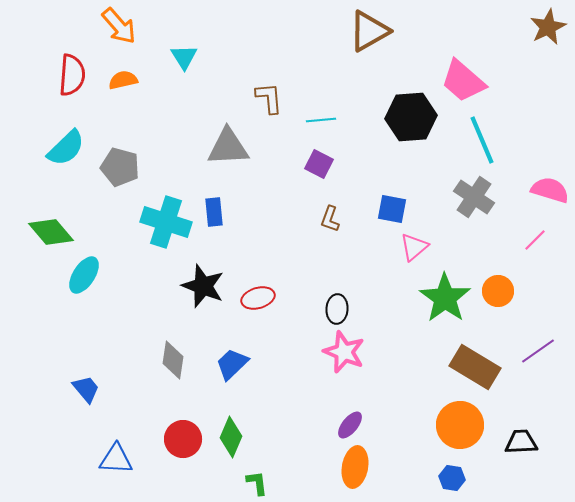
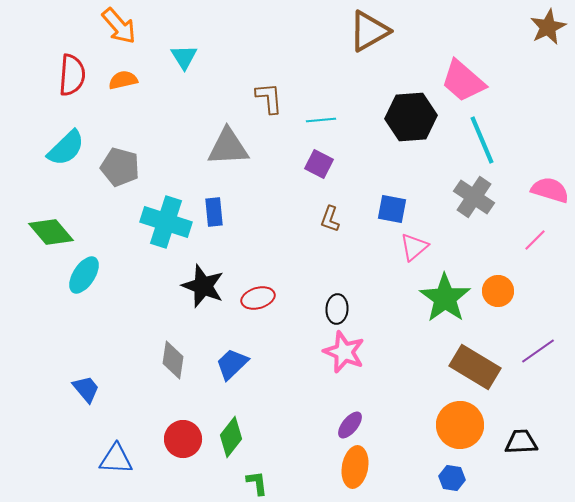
green diamond at (231, 437): rotated 15 degrees clockwise
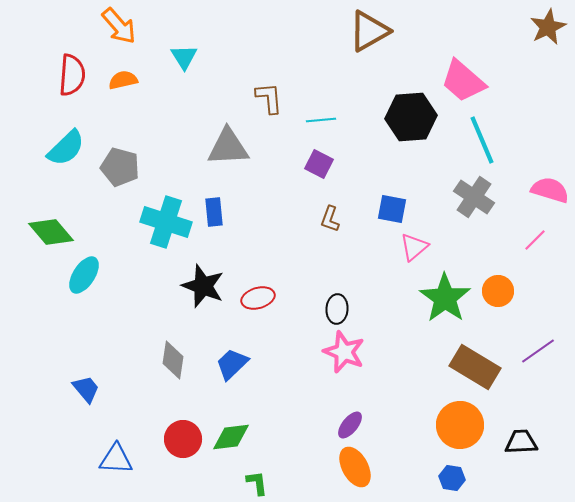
green diamond at (231, 437): rotated 45 degrees clockwise
orange ellipse at (355, 467): rotated 39 degrees counterclockwise
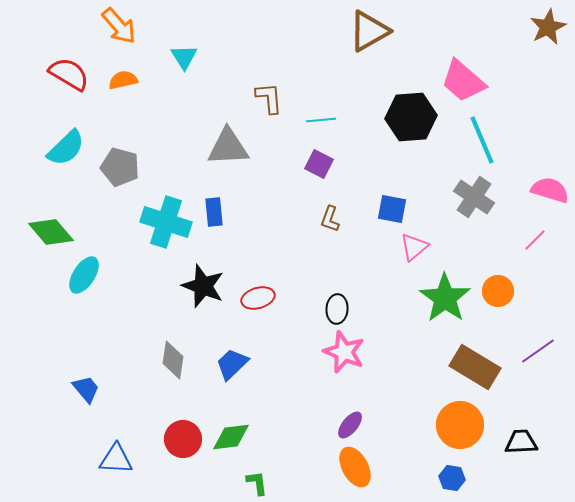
red semicircle at (72, 75): moved 3 px left, 1 px up; rotated 63 degrees counterclockwise
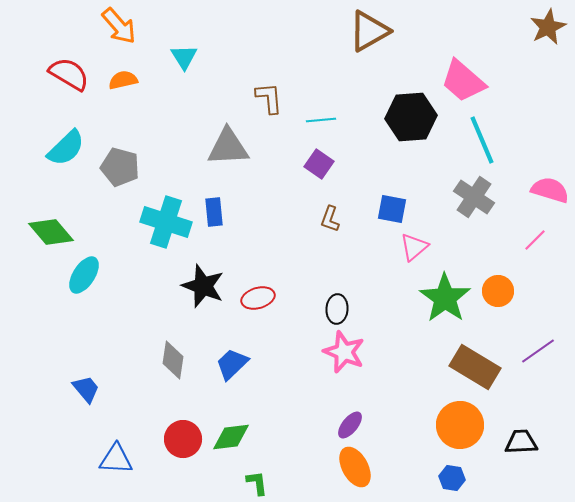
purple square at (319, 164): rotated 8 degrees clockwise
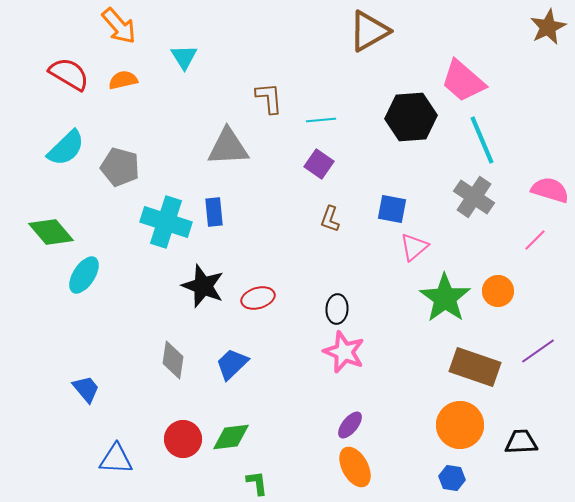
brown rectangle at (475, 367): rotated 12 degrees counterclockwise
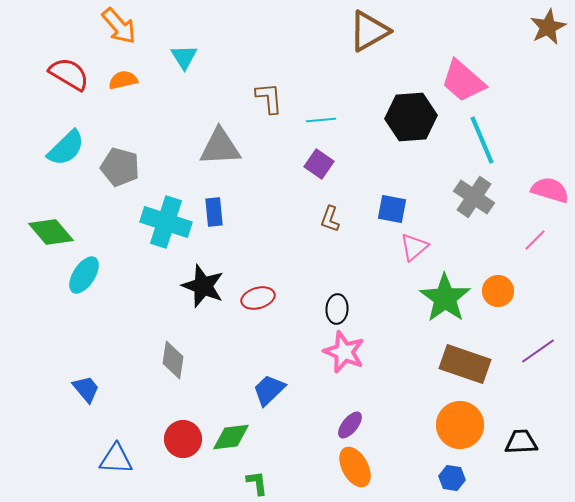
gray triangle at (228, 147): moved 8 px left
blue trapezoid at (232, 364): moved 37 px right, 26 px down
brown rectangle at (475, 367): moved 10 px left, 3 px up
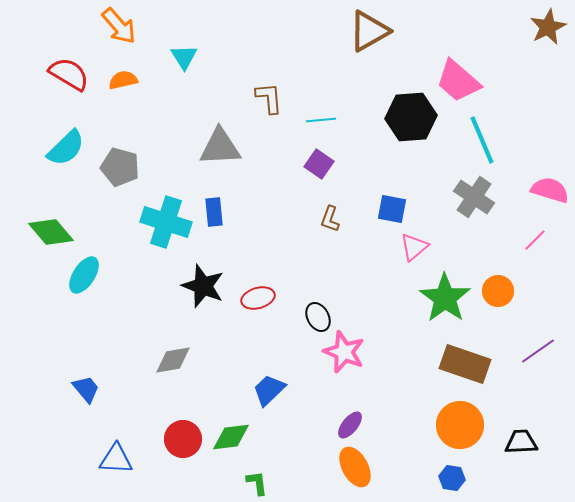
pink trapezoid at (463, 81): moved 5 px left
black ellipse at (337, 309): moved 19 px left, 8 px down; rotated 32 degrees counterclockwise
gray diamond at (173, 360): rotated 72 degrees clockwise
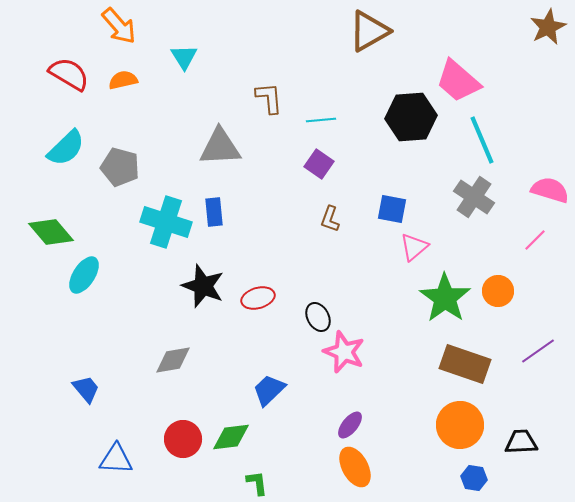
blue hexagon at (452, 478): moved 22 px right
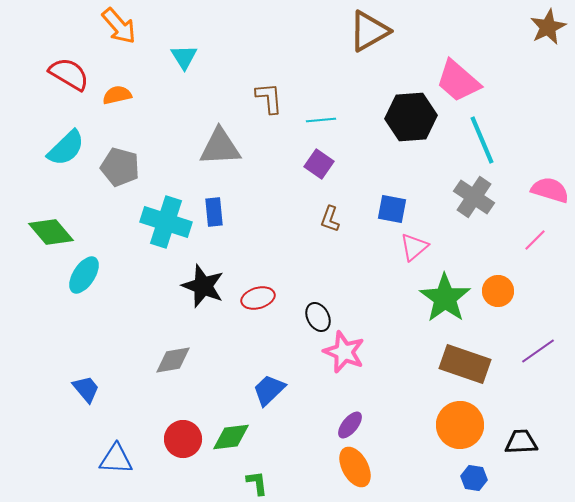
orange semicircle at (123, 80): moved 6 px left, 15 px down
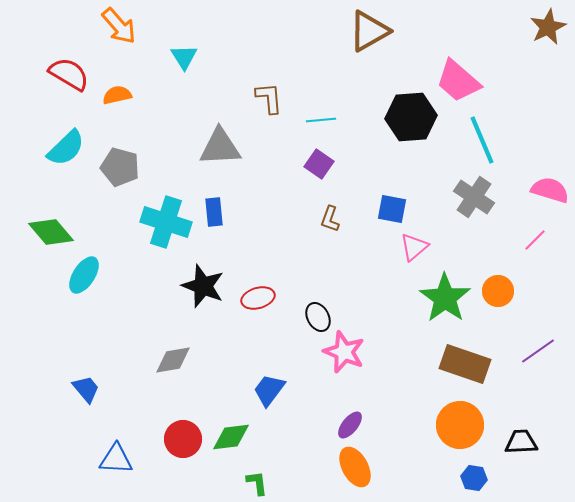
blue trapezoid at (269, 390): rotated 9 degrees counterclockwise
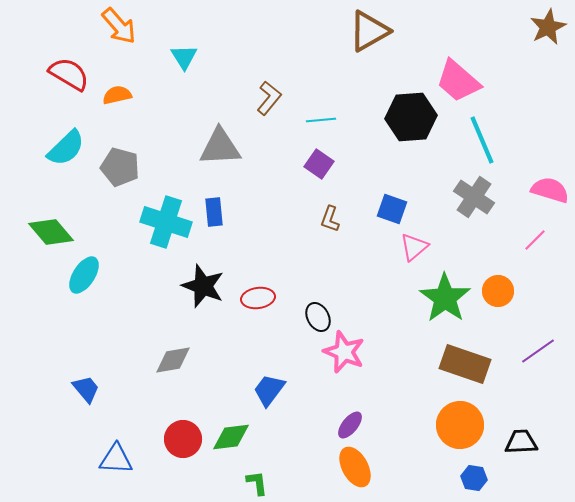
brown L-shape at (269, 98): rotated 44 degrees clockwise
blue square at (392, 209): rotated 8 degrees clockwise
red ellipse at (258, 298): rotated 8 degrees clockwise
